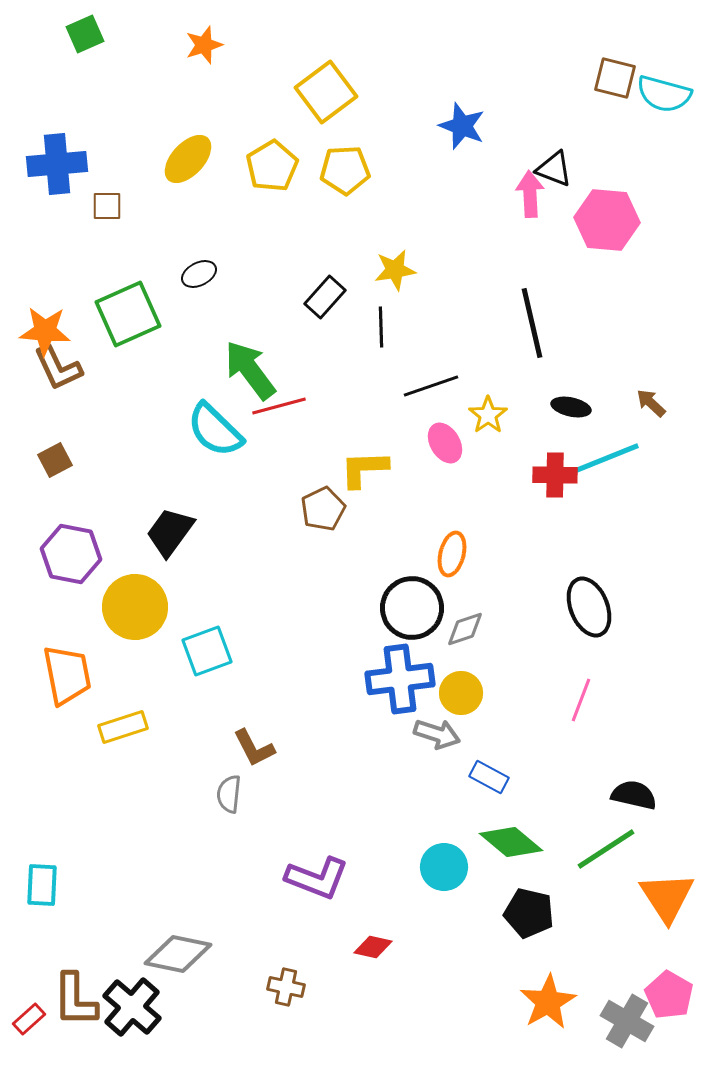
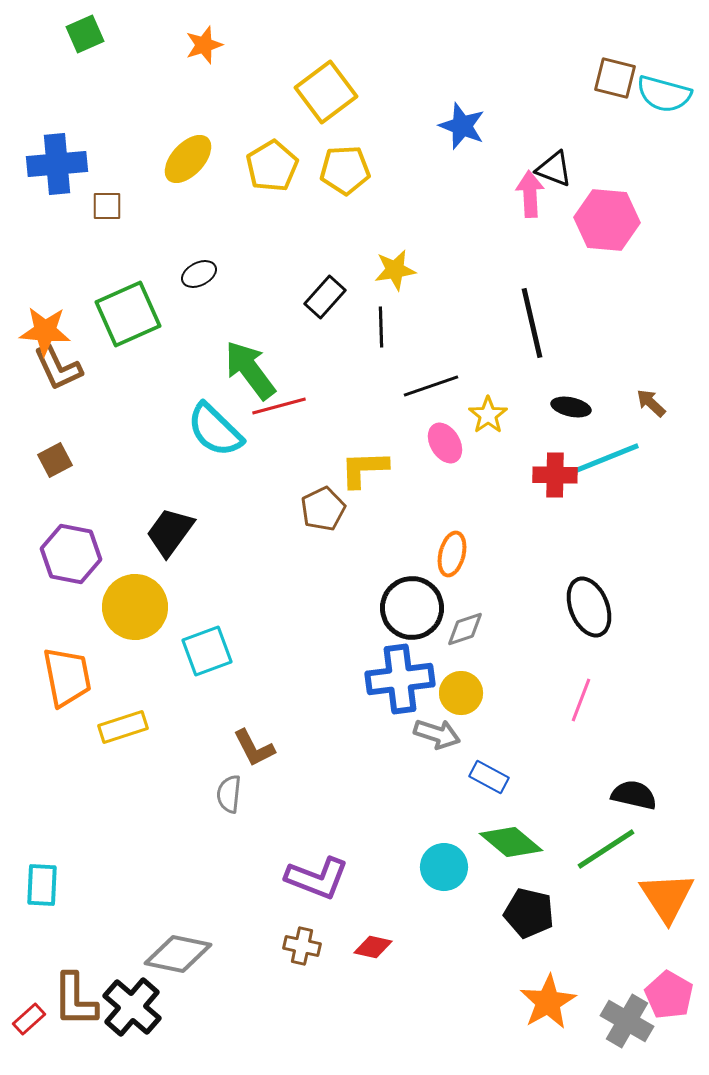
orange trapezoid at (67, 675): moved 2 px down
brown cross at (286, 987): moved 16 px right, 41 px up
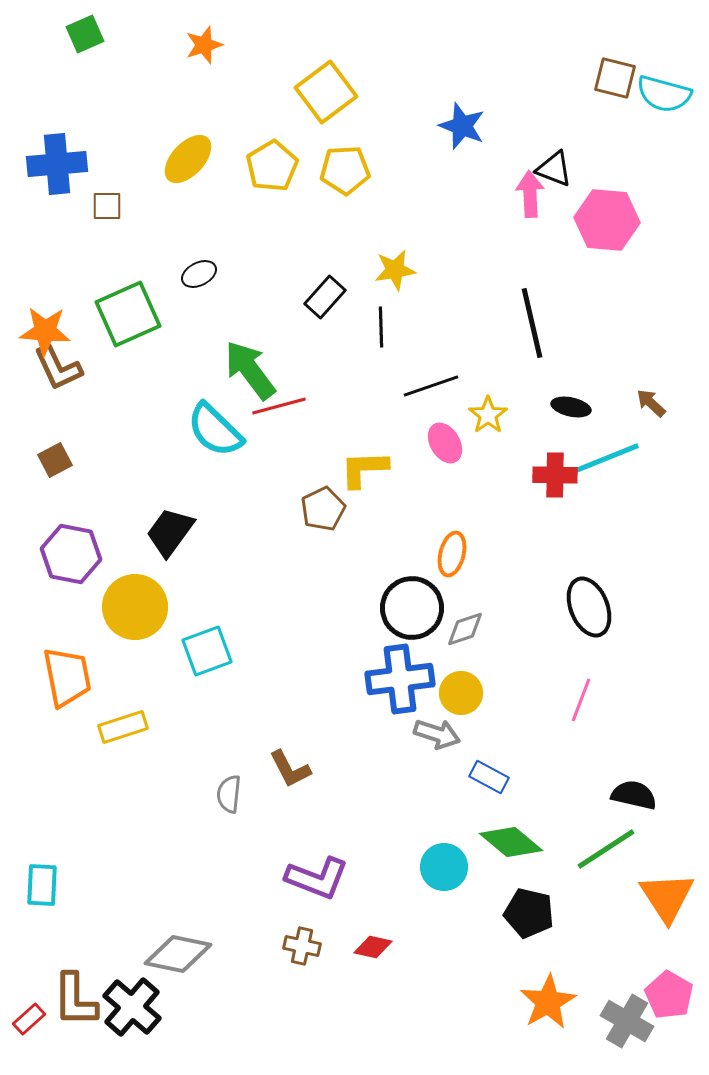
brown L-shape at (254, 748): moved 36 px right, 21 px down
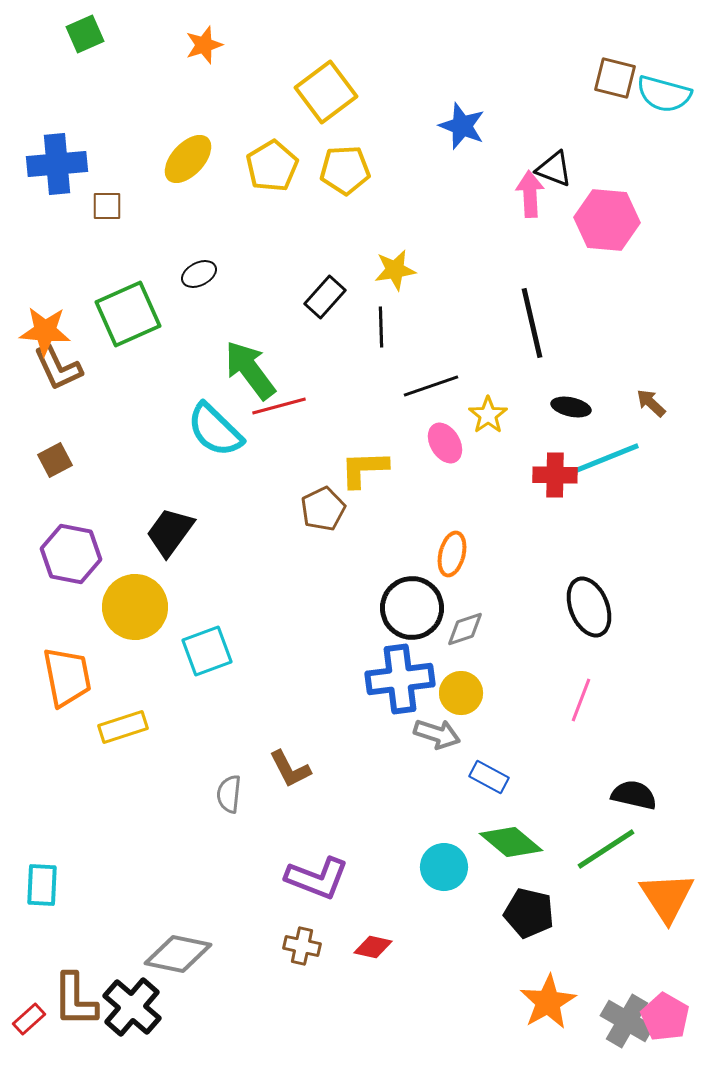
pink pentagon at (669, 995): moved 4 px left, 22 px down
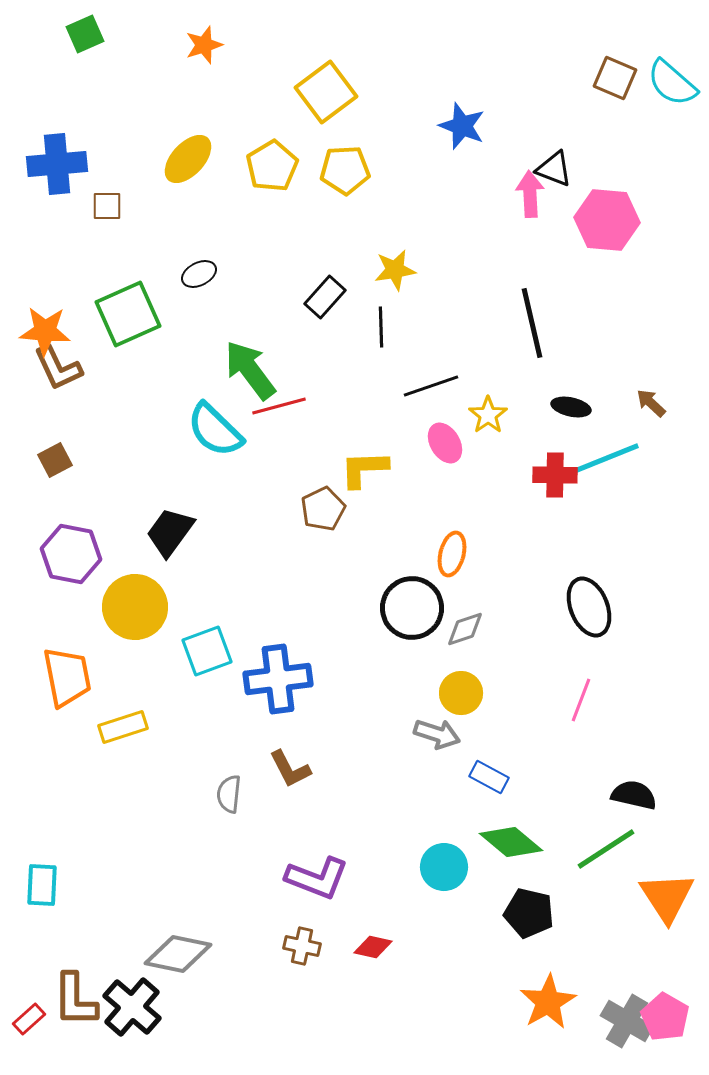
brown square at (615, 78): rotated 9 degrees clockwise
cyan semicircle at (664, 94): moved 8 px right, 11 px up; rotated 26 degrees clockwise
blue cross at (400, 679): moved 122 px left
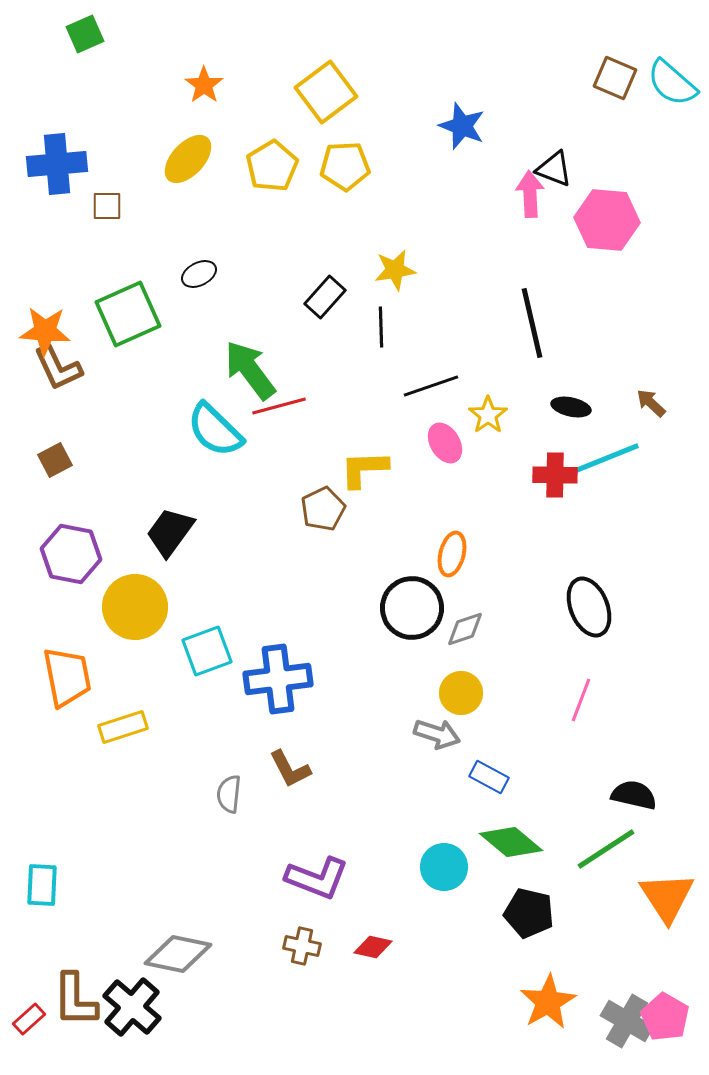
orange star at (204, 45): moved 40 px down; rotated 18 degrees counterclockwise
yellow pentagon at (345, 170): moved 4 px up
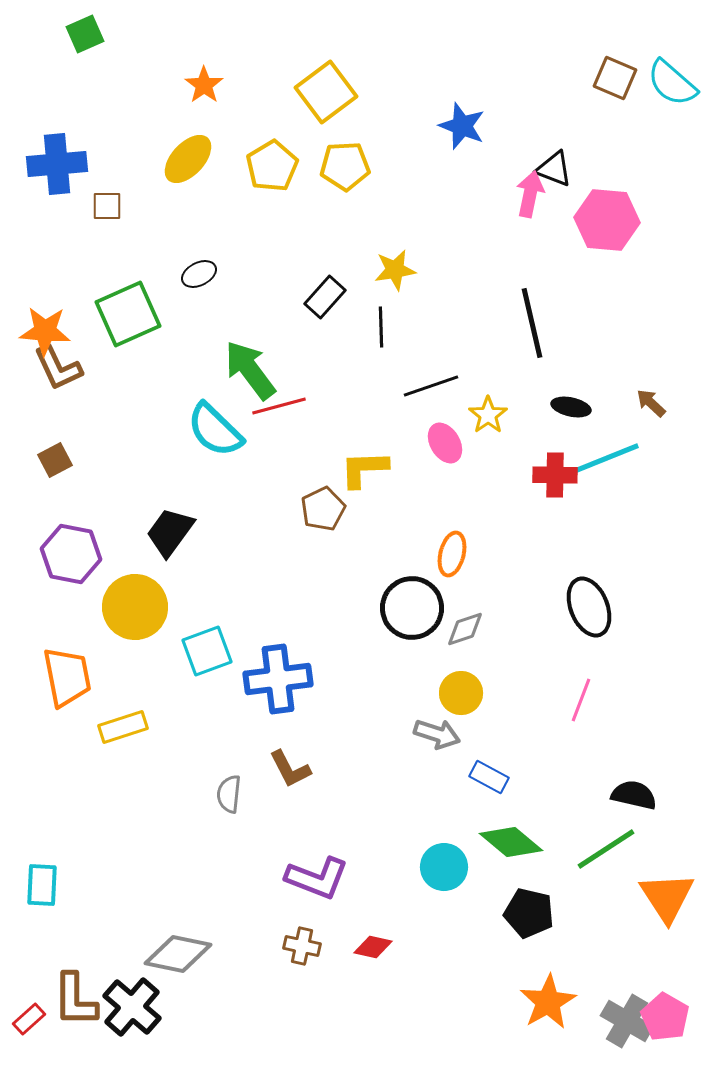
pink arrow at (530, 194): rotated 15 degrees clockwise
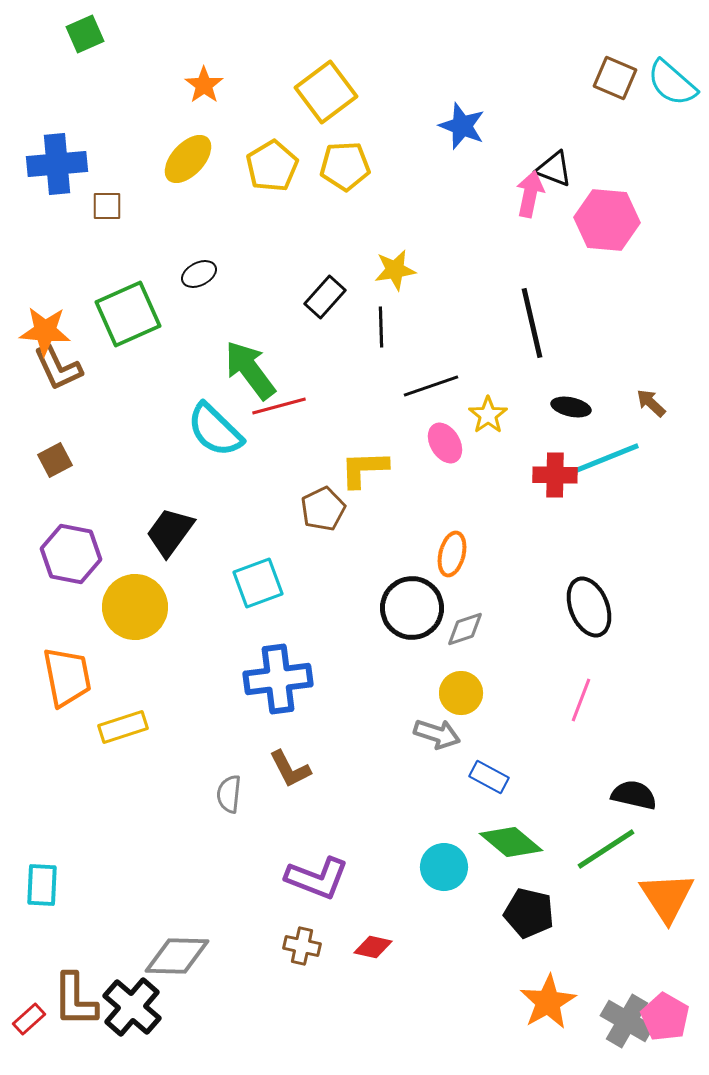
cyan square at (207, 651): moved 51 px right, 68 px up
gray diamond at (178, 954): moved 1 px left, 2 px down; rotated 10 degrees counterclockwise
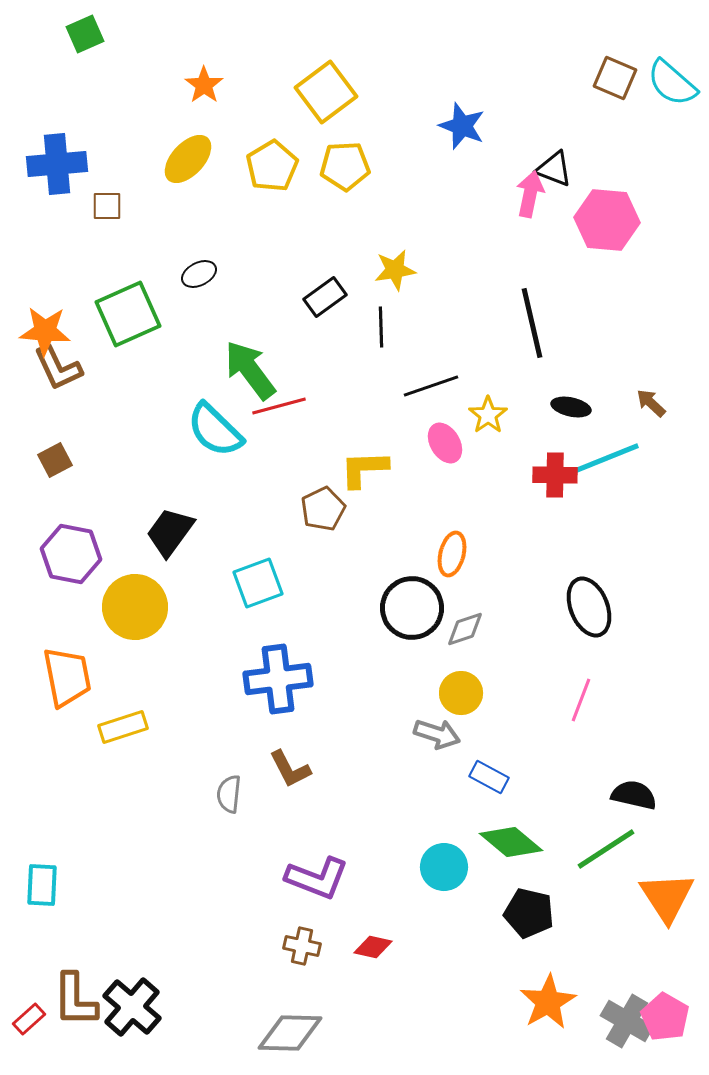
black rectangle at (325, 297): rotated 12 degrees clockwise
gray diamond at (177, 956): moved 113 px right, 77 px down
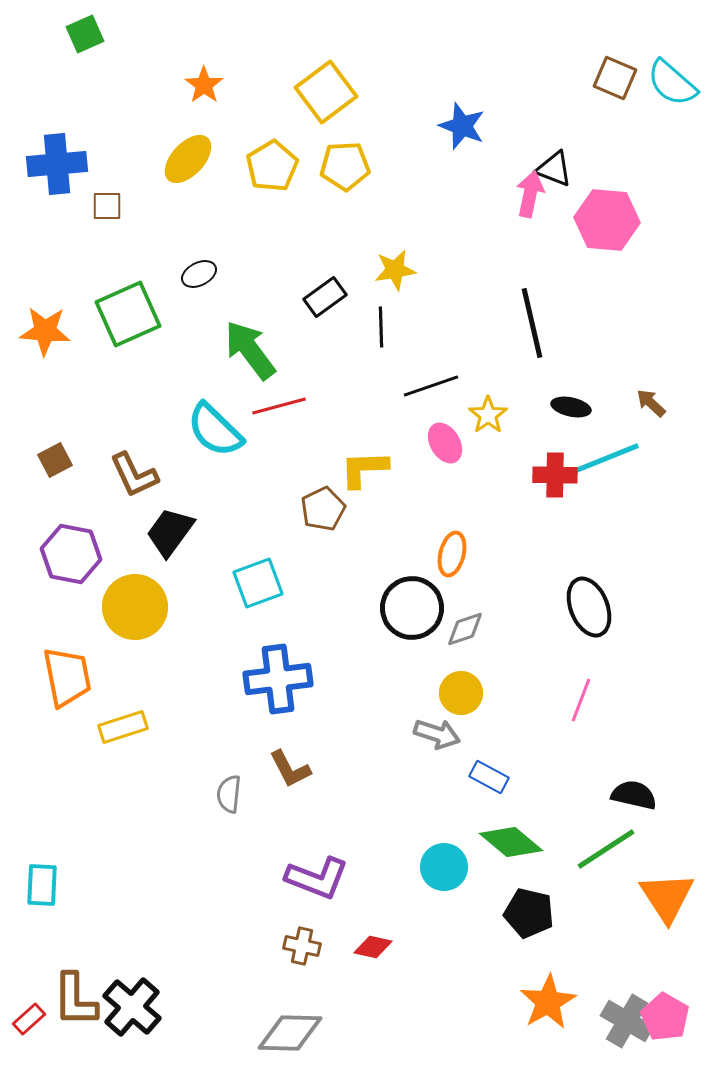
brown L-shape at (58, 368): moved 76 px right, 107 px down
green arrow at (250, 370): moved 20 px up
